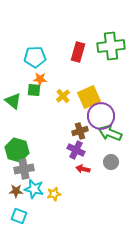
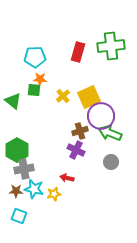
green hexagon: rotated 15 degrees clockwise
red arrow: moved 16 px left, 9 px down
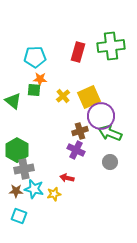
gray circle: moved 1 px left
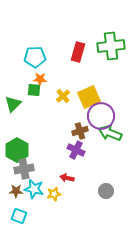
green triangle: moved 3 px down; rotated 36 degrees clockwise
gray circle: moved 4 px left, 29 px down
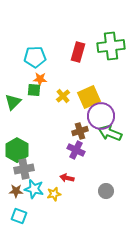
green triangle: moved 2 px up
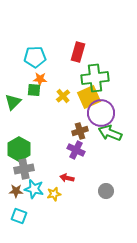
green cross: moved 16 px left, 32 px down
purple circle: moved 3 px up
green hexagon: moved 2 px right, 1 px up
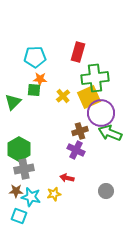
cyan star: moved 3 px left, 8 px down
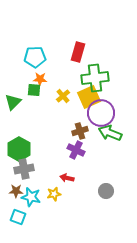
cyan square: moved 1 px left, 1 px down
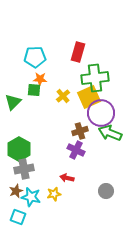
brown star: rotated 24 degrees counterclockwise
